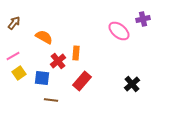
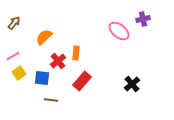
orange semicircle: rotated 72 degrees counterclockwise
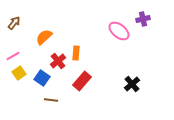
blue square: rotated 28 degrees clockwise
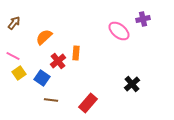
pink line: rotated 56 degrees clockwise
red rectangle: moved 6 px right, 22 px down
